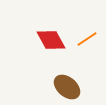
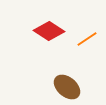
red diamond: moved 2 px left, 9 px up; rotated 28 degrees counterclockwise
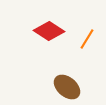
orange line: rotated 25 degrees counterclockwise
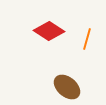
orange line: rotated 15 degrees counterclockwise
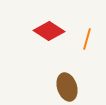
brown ellipse: rotated 32 degrees clockwise
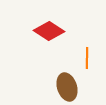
orange line: moved 19 px down; rotated 15 degrees counterclockwise
